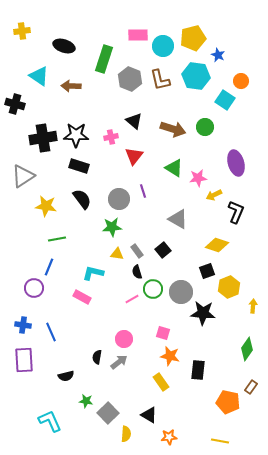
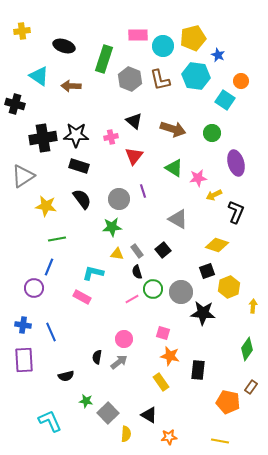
green circle at (205, 127): moved 7 px right, 6 px down
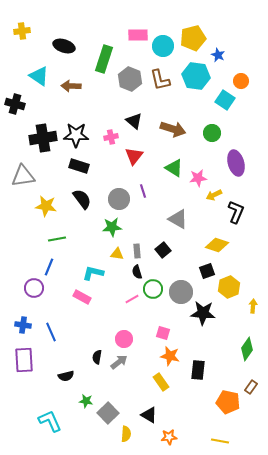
gray triangle at (23, 176): rotated 25 degrees clockwise
gray rectangle at (137, 251): rotated 32 degrees clockwise
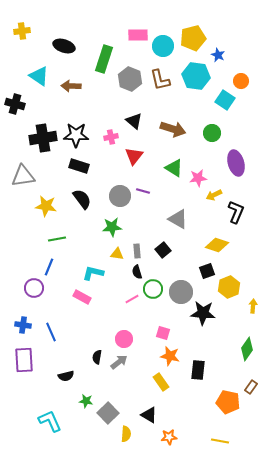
purple line at (143, 191): rotated 56 degrees counterclockwise
gray circle at (119, 199): moved 1 px right, 3 px up
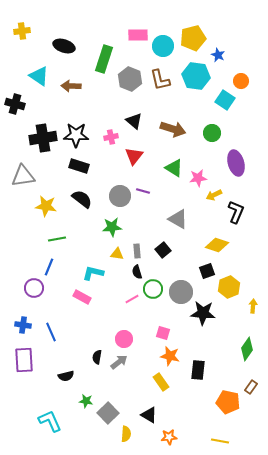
black semicircle at (82, 199): rotated 15 degrees counterclockwise
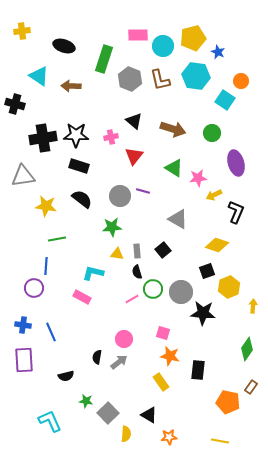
blue star at (218, 55): moved 3 px up
blue line at (49, 267): moved 3 px left, 1 px up; rotated 18 degrees counterclockwise
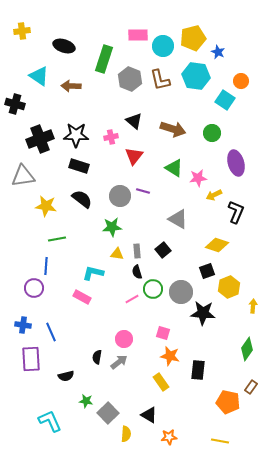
black cross at (43, 138): moved 3 px left, 1 px down; rotated 12 degrees counterclockwise
purple rectangle at (24, 360): moved 7 px right, 1 px up
